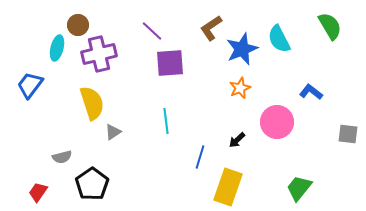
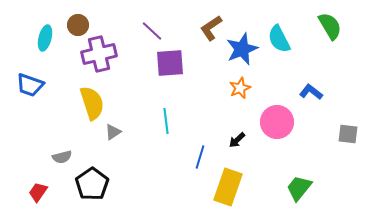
cyan ellipse: moved 12 px left, 10 px up
blue trapezoid: rotated 108 degrees counterclockwise
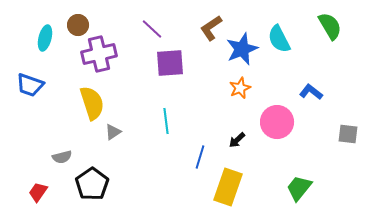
purple line: moved 2 px up
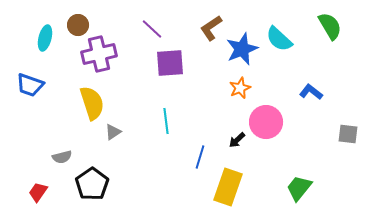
cyan semicircle: rotated 20 degrees counterclockwise
pink circle: moved 11 px left
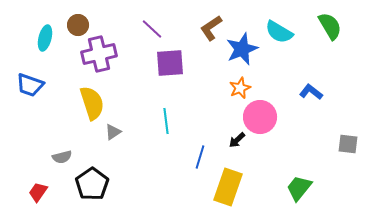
cyan semicircle: moved 7 px up; rotated 12 degrees counterclockwise
pink circle: moved 6 px left, 5 px up
gray square: moved 10 px down
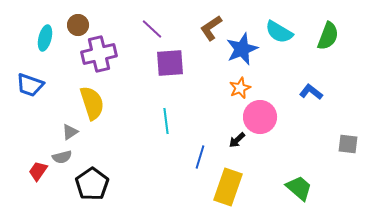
green semicircle: moved 2 px left, 10 px down; rotated 52 degrees clockwise
gray triangle: moved 43 px left
green trapezoid: rotated 92 degrees clockwise
red trapezoid: moved 21 px up
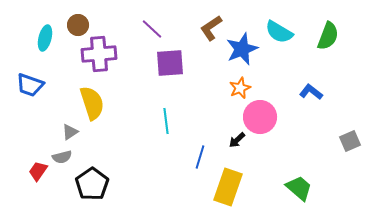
purple cross: rotated 8 degrees clockwise
gray square: moved 2 px right, 3 px up; rotated 30 degrees counterclockwise
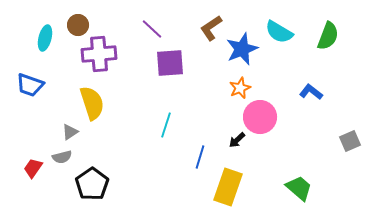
cyan line: moved 4 px down; rotated 25 degrees clockwise
red trapezoid: moved 5 px left, 3 px up
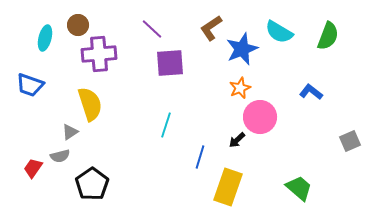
yellow semicircle: moved 2 px left, 1 px down
gray semicircle: moved 2 px left, 1 px up
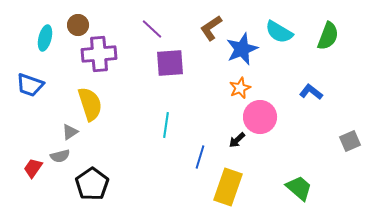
cyan line: rotated 10 degrees counterclockwise
